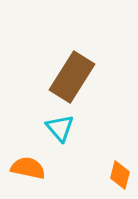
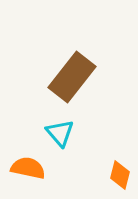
brown rectangle: rotated 6 degrees clockwise
cyan triangle: moved 5 px down
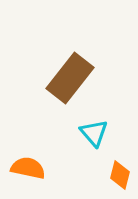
brown rectangle: moved 2 px left, 1 px down
cyan triangle: moved 34 px right
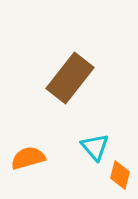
cyan triangle: moved 1 px right, 14 px down
orange semicircle: moved 10 px up; rotated 28 degrees counterclockwise
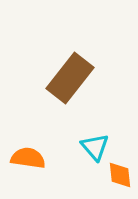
orange semicircle: rotated 24 degrees clockwise
orange diamond: rotated 20 degrees counterclockwise
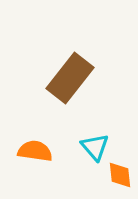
orange semicircle: moved 7 px right, 7 px up
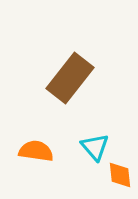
orange semicircle: moved 1 px right
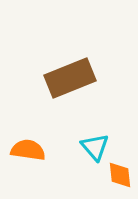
brown rectangle: rotated 30 degrees clockwise
orange semicircle: moved 8 px left, 1 px up
